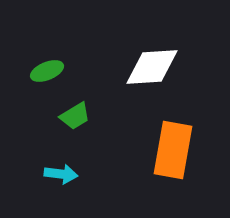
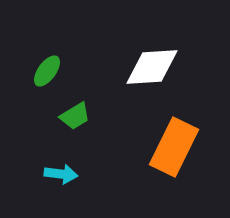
green ellipse: rotated 32 degrees counterclockwise
orange rectangle: moved 1 px right, 3 px up; rotated 16 degrees clockwise
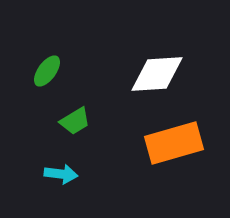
white diamond: moved 5 px right, 7 px down
green trapezoid: moved 5 px down
orange rectangle: moved 4 px up; rotated 48 degrees clockwise
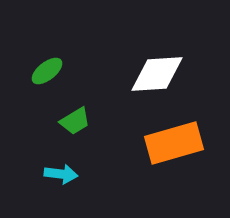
green ellipse: rotated 16 degrees clockwise
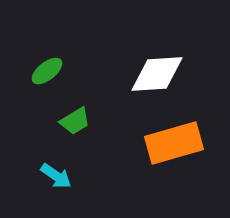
cyan arrow: moved 5 px left, 2 px down; rotated 28 degrees clockwise
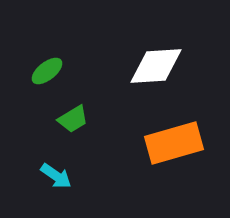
white diamond: moved 1 px left, 8 px up
green trapezoid: moved 2 px left, 2 px up
